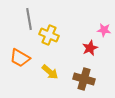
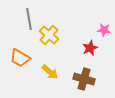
yellow cross: rotated 18 degrees clockwise
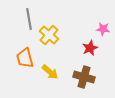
pink star: moved 1 px left, 1 px up
orange trapezoid: moved 5 px right; rotated 45 degrees clockwise
brown cross: moved 2 px up
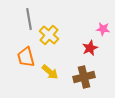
orange trapezoid: moved 1 px right, 1 px up
brown cross: rotated 30 degrees counterclockwise
